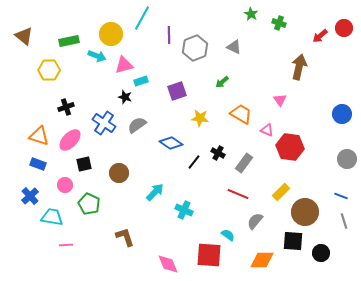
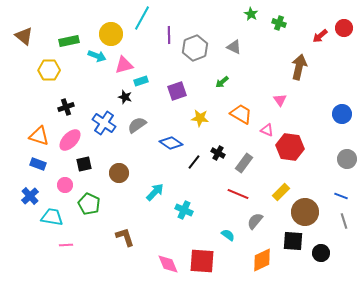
red square at (209, 255): moved 7 px left, 6 px down
orange diamond at (262, 260): rotated 25 degrees counterclockwise
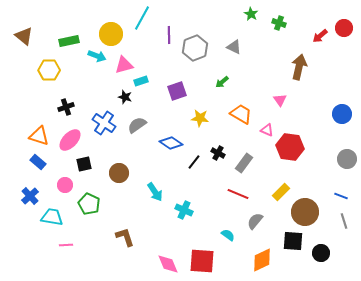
blue rectangle at (38, 164): moved 2 px up; rotated 21 degrees clockwise
cyan arrow at (155, 192): rotated 102 degrees clockwise
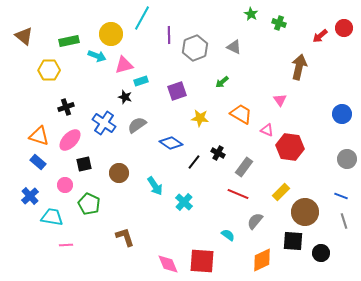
gray rectangle at (244, 163): moved 4 px down
cyan arrow at (155, 192): moved 6 px up
cyan cross at (184, 210): moved 8 px up; rotated 18 degrees clockwise
